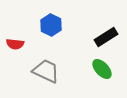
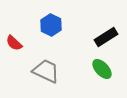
red semicircle: moved 1 px left, 1 px up; rotated 36 degrees clockwise
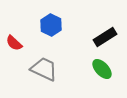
black rectangle: moved 1 px left
gray trapezoid: moved 2 px left, 2 px up
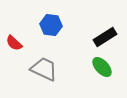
blue hexagon: rotated 20 degrees counterclockwise
green ellipse: moved 2 px up
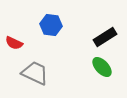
red semicircle: rotated 18 degrees counterclockwise
gray trapezoid: moved 9 px left, 4 px down
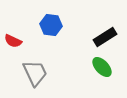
red semicircle: moved 1 px left, 2 px up
gray trapezoid: rotated 40 degrees clockwise
